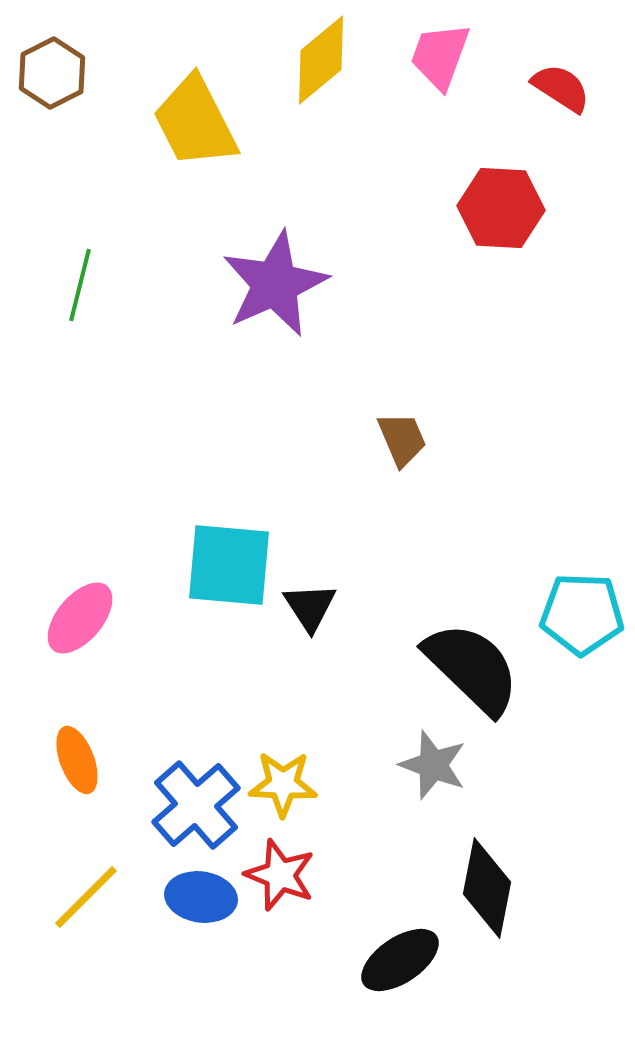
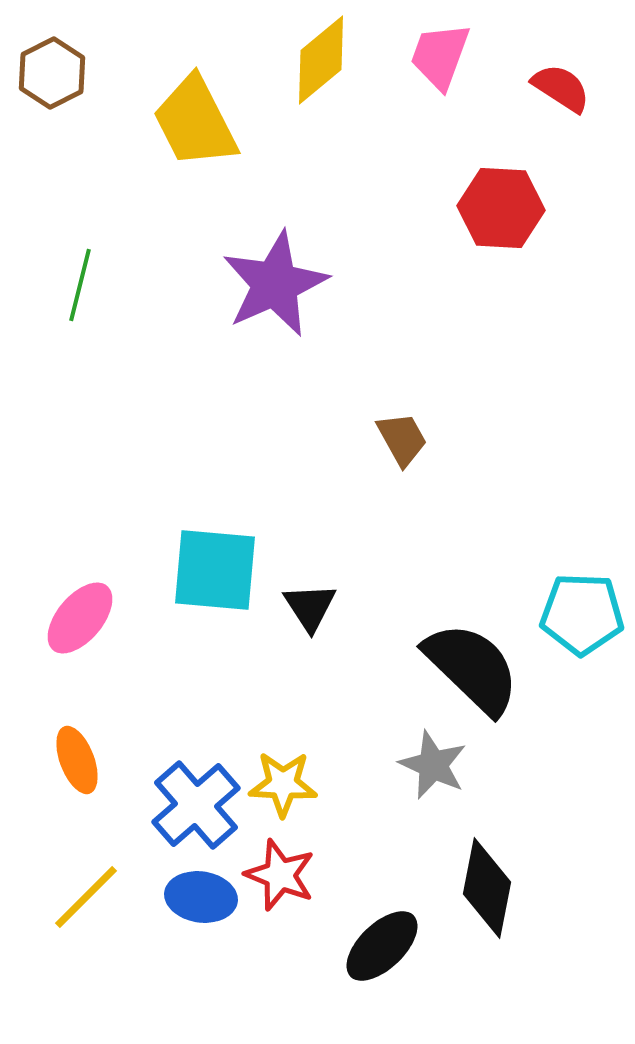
brown trapezoid: rotated 6 degrees counterclockwise
cyan square: moved 14 px left, 5 px down
gray star: rotated 4 degrees clockwise
black ellipse: moved 18 px left, 14 px up; rotated 10 degrees counterclockwise
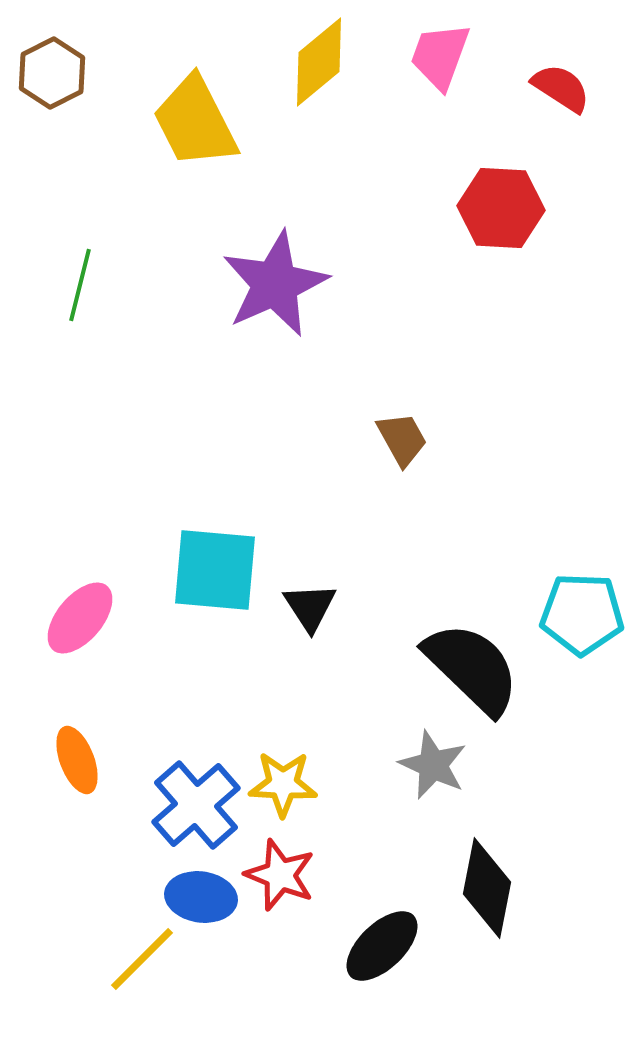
yellow diamond: moved 2 px left, 2 px down
yellow line: moved 56 px right, 62 px down
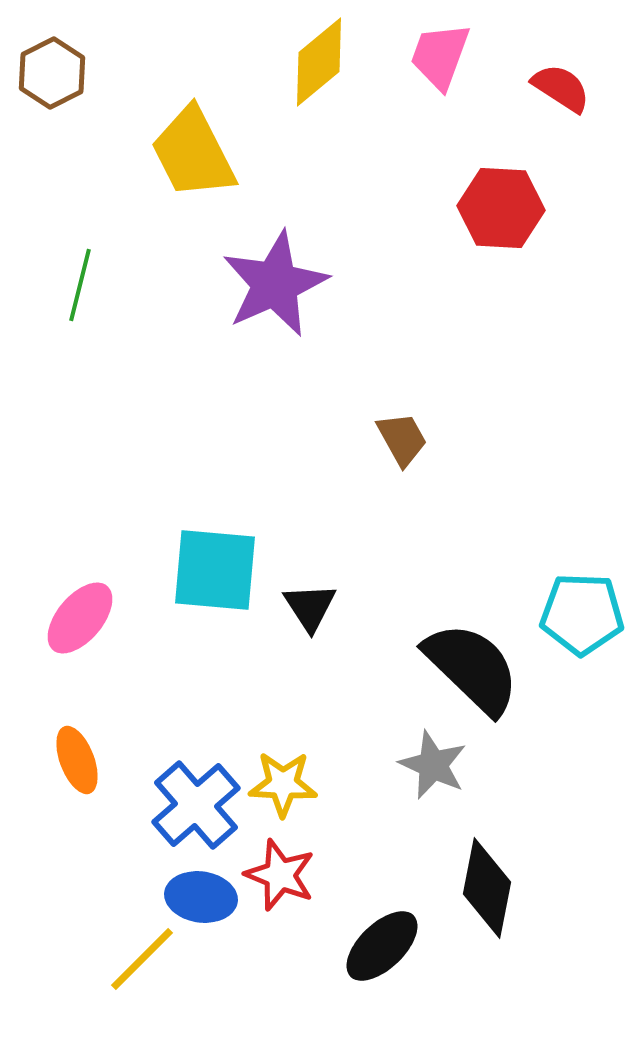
yellow trapezoid: moved 2 px left, 31 px down
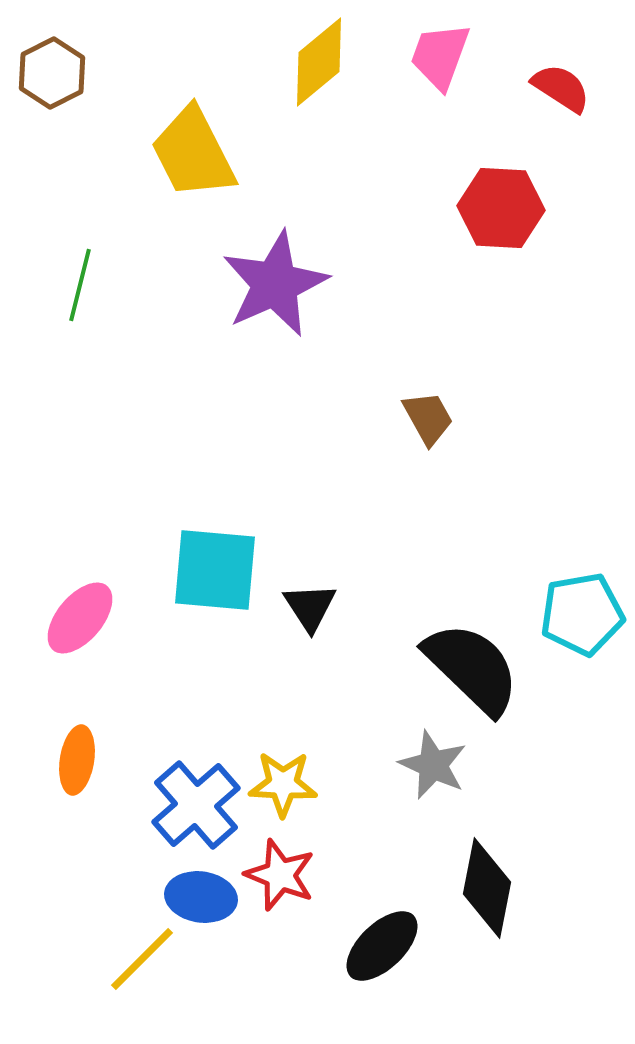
brown trapezoid: moved 26 px right, 21 px up
cyan pentagon: rotated 12 degrees counterclockwise
orange ellipse: rotated 30 degrees clockwise
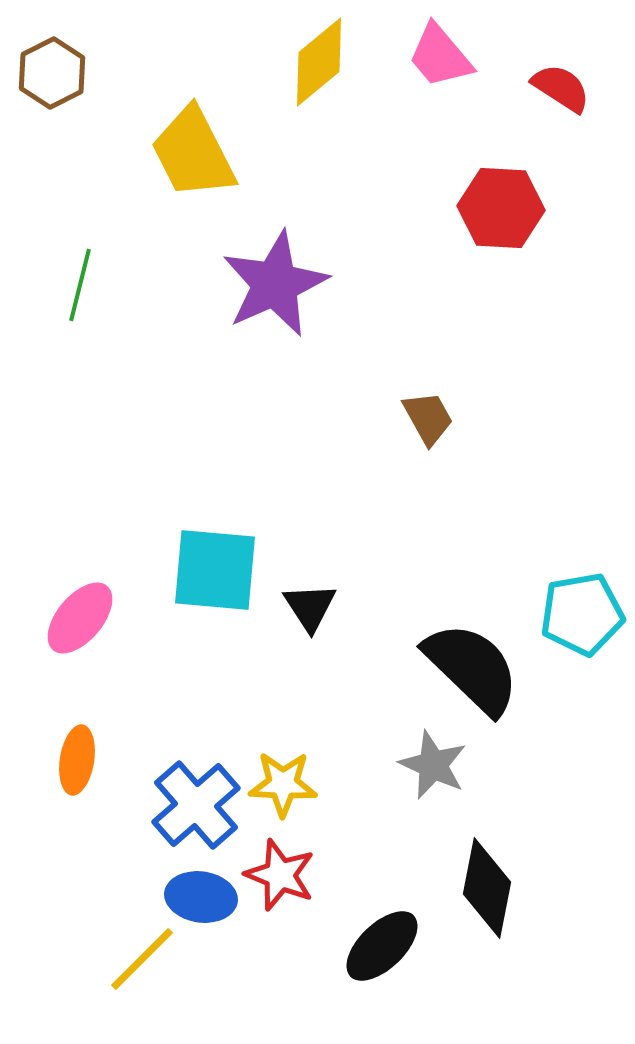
pink trapezoid: rotated 60 degrees counterclockwise
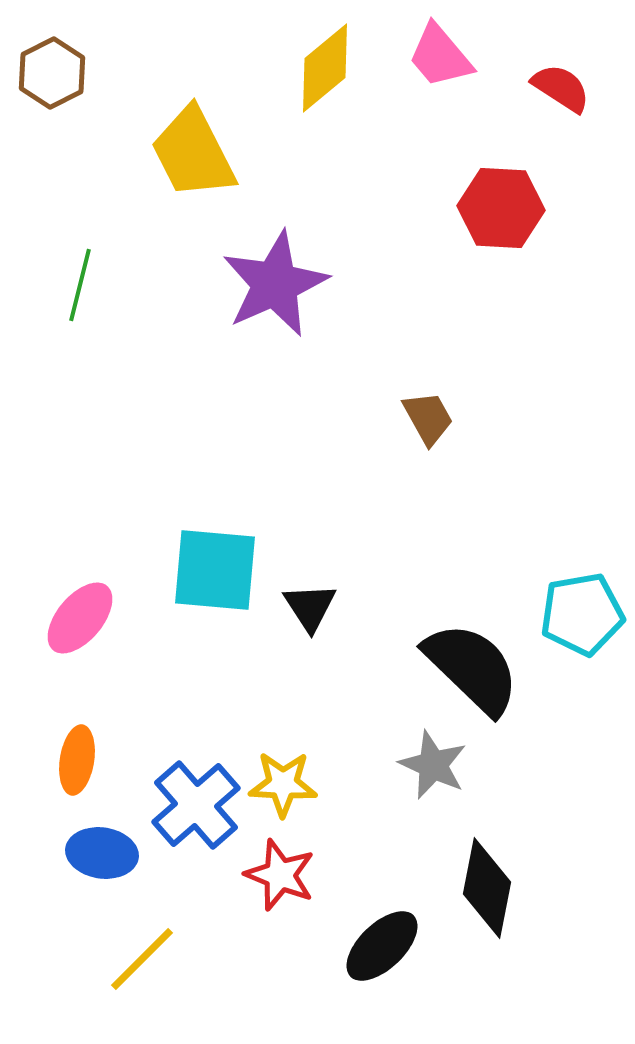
yellow diamond: moved 6 px right, 6 px down
blue ellipse: moved 99 px left, 44 px up
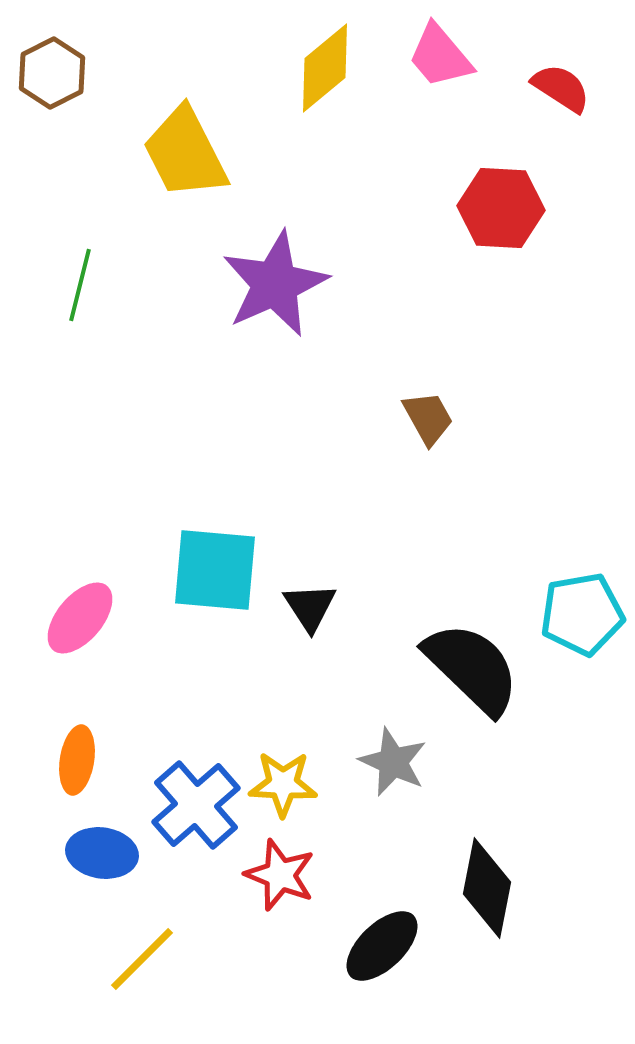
yellow trapezoid: moved 8 px left
gray star: moved 40 px left, 3 px up
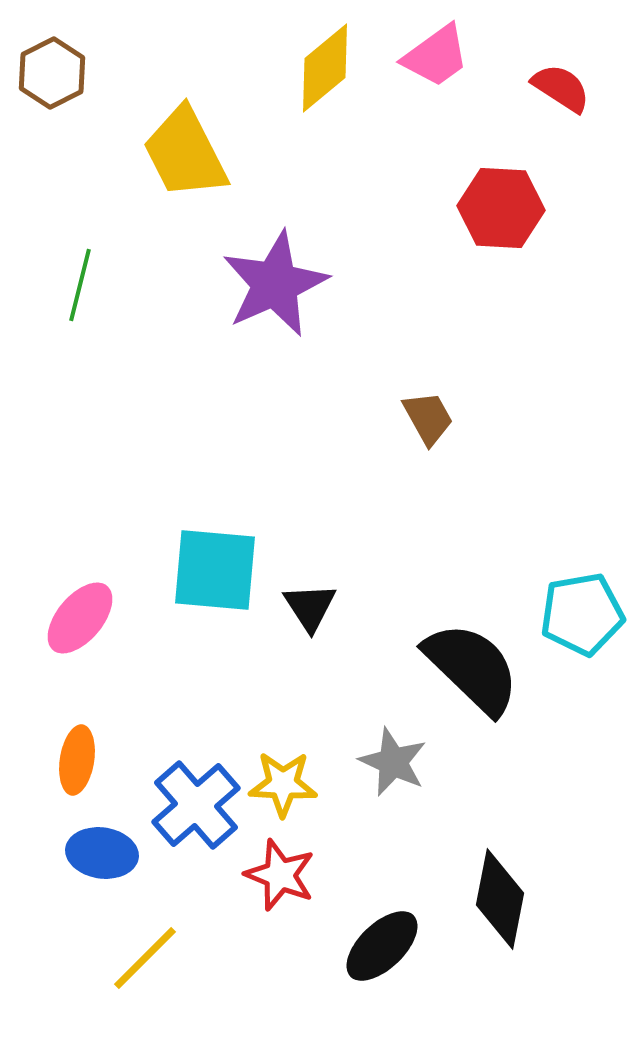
pink trapezoid: moved 4 px left; rotated 86 degrees counterclockwise
black diamond: moved 13 px right, 11 px down
yellow line: moved 3 px right, 1 px up
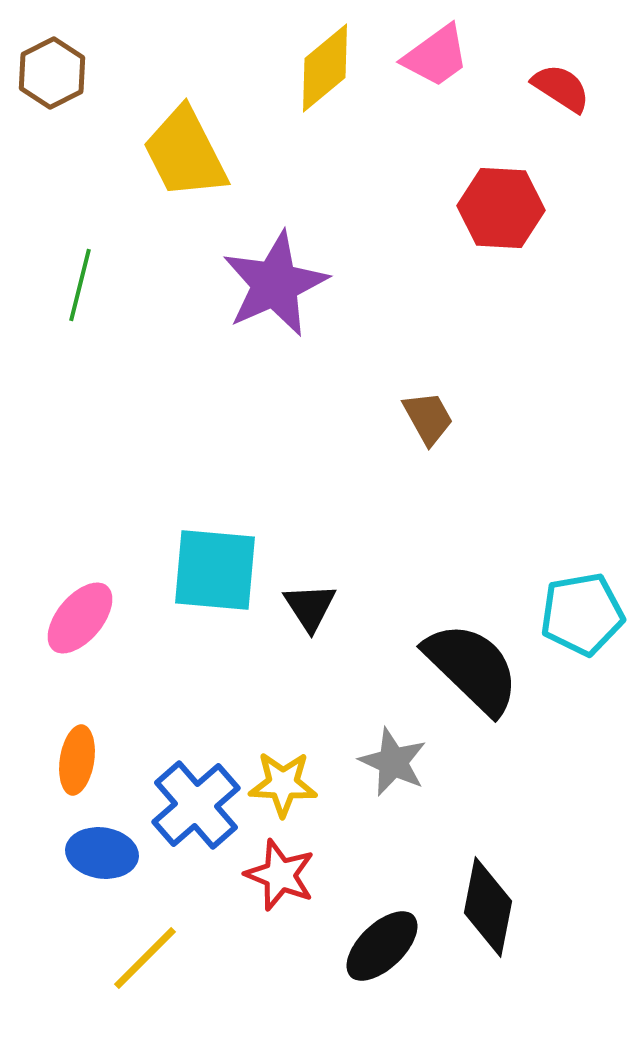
black diamond: moved 12 px left, 8 px down
